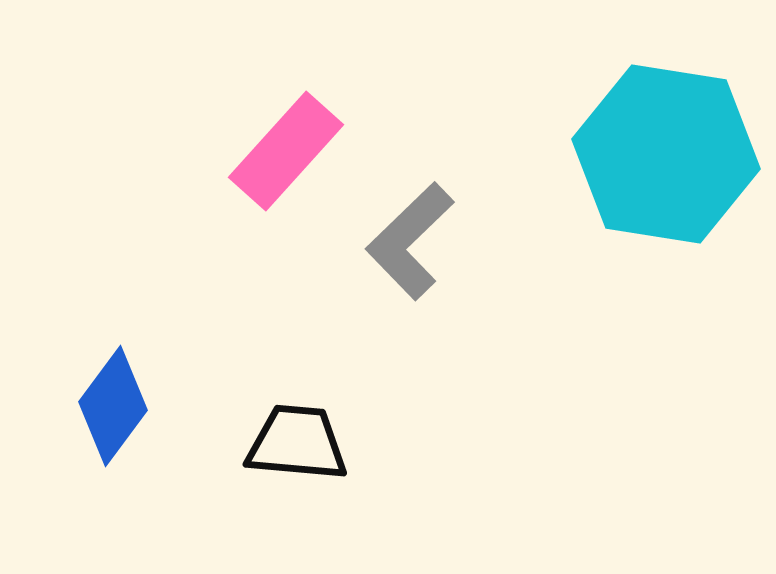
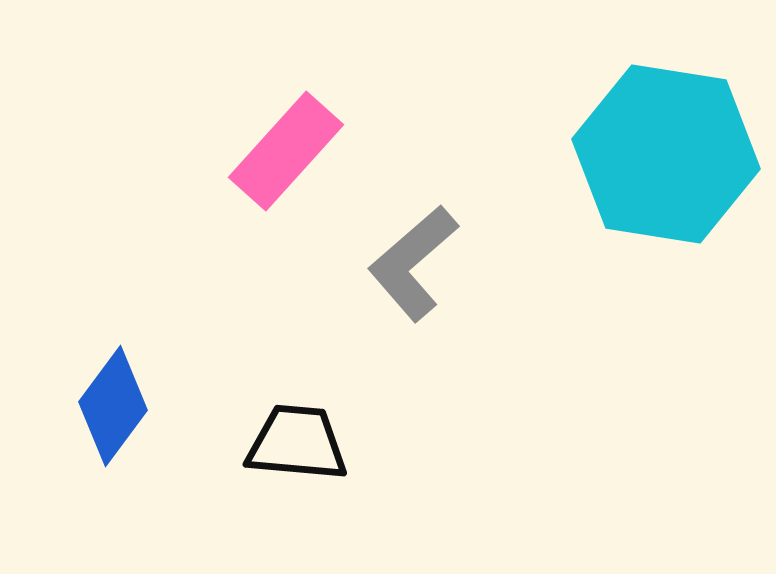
gray L-shape: moved 3 px right, 22 px down; rotated 3 degrees clockwise
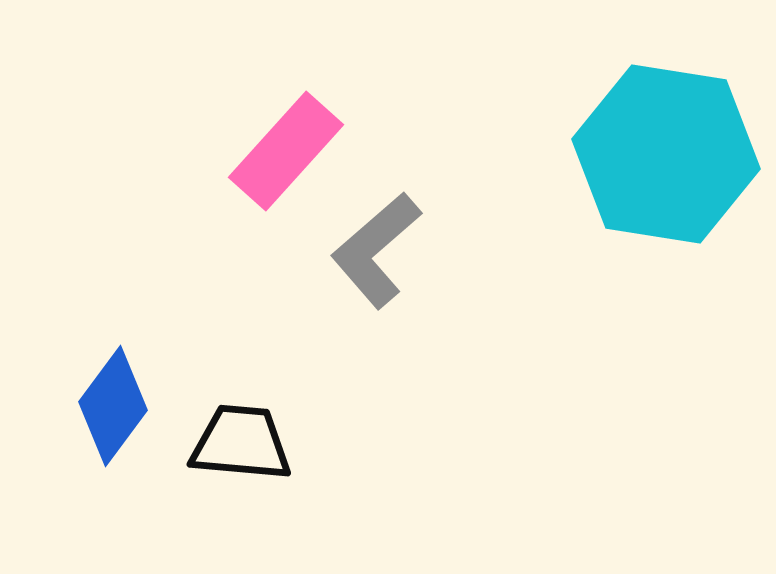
gray L-shape: moved 37 px left, 13 px up
black trapezoid: moved 56 px left
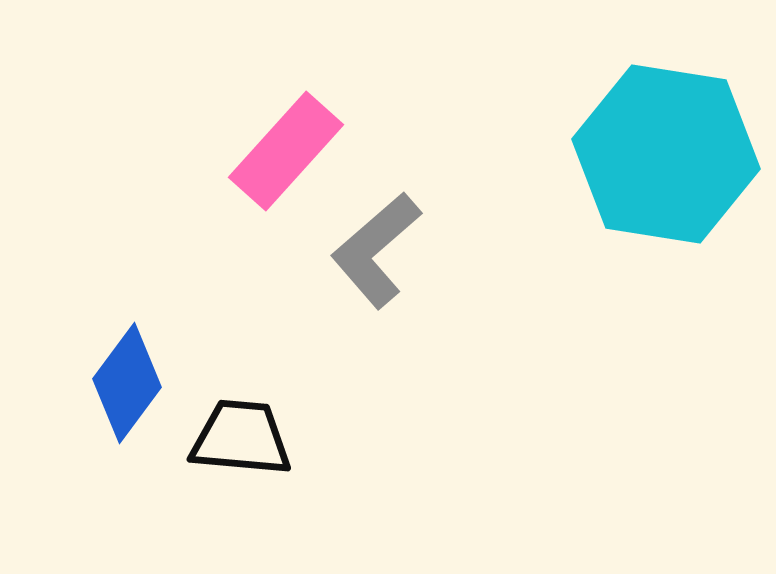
blue diamond: moved 14 px right, 23 px up
black trapezoid: moved 5 px up
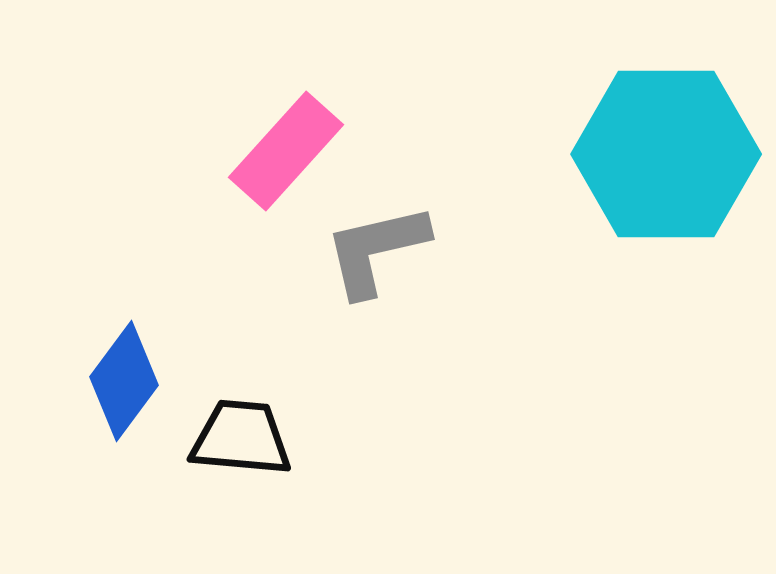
cyan hexagon: rotated 9 degrees counterclockwise
gray L-shape: rotated 28 degrees clockwise
blue diamond: moved 3 px left, 2 px up
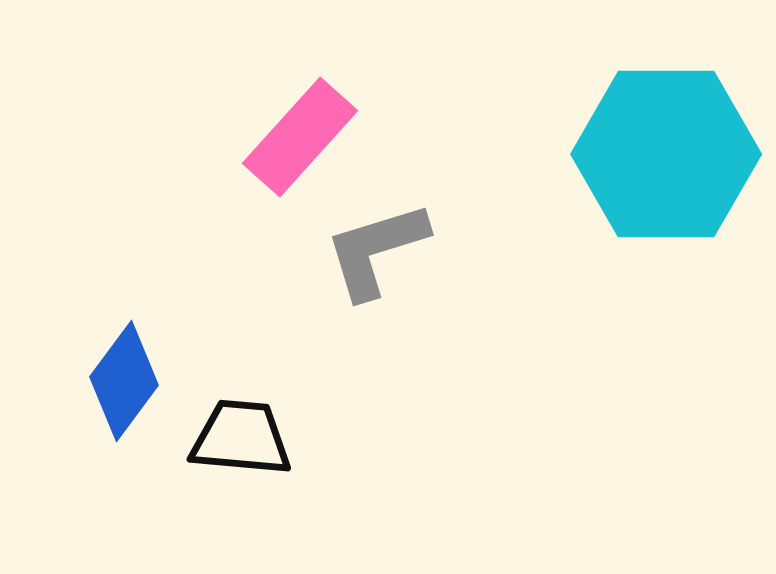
pink rectangle: moved 14 px right, 14 px up
gray L-shape: rotated 4 degrees counterclockwise
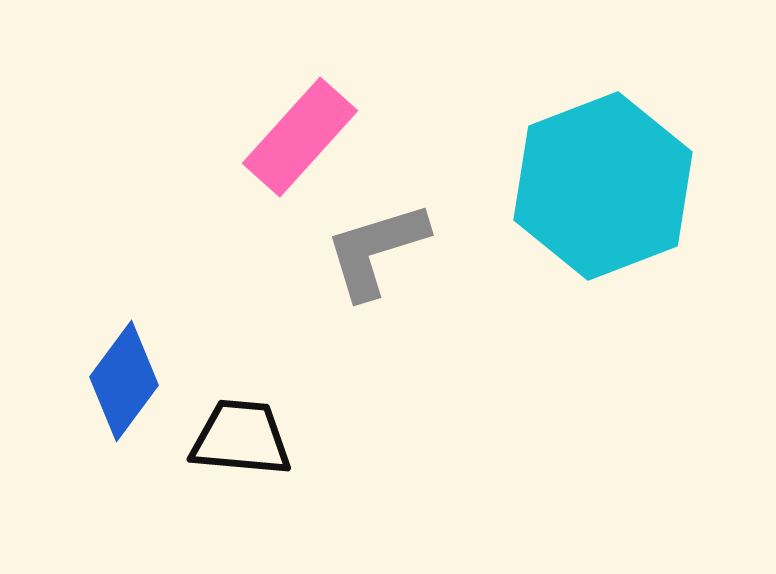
cyan hexagon: moved 63 px left, 32 px down; rotated 21 degrees counterclockwise
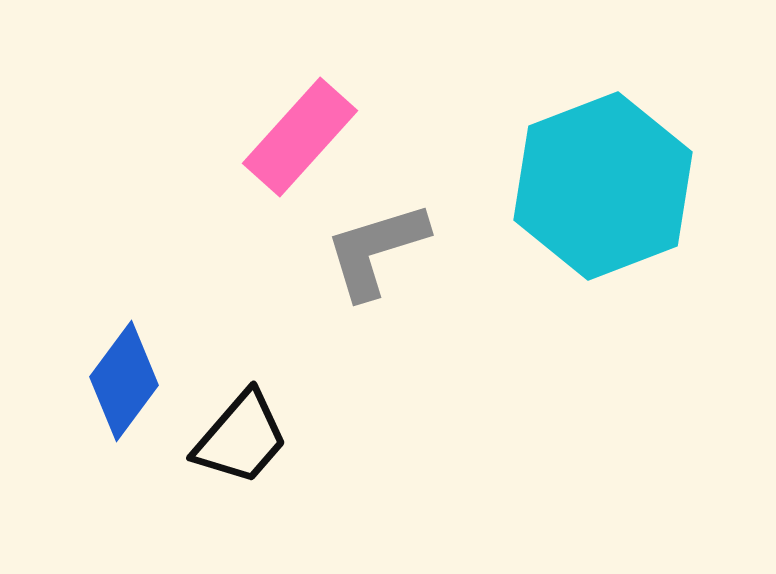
black trapezoid: rotated 126 degrees clockwise
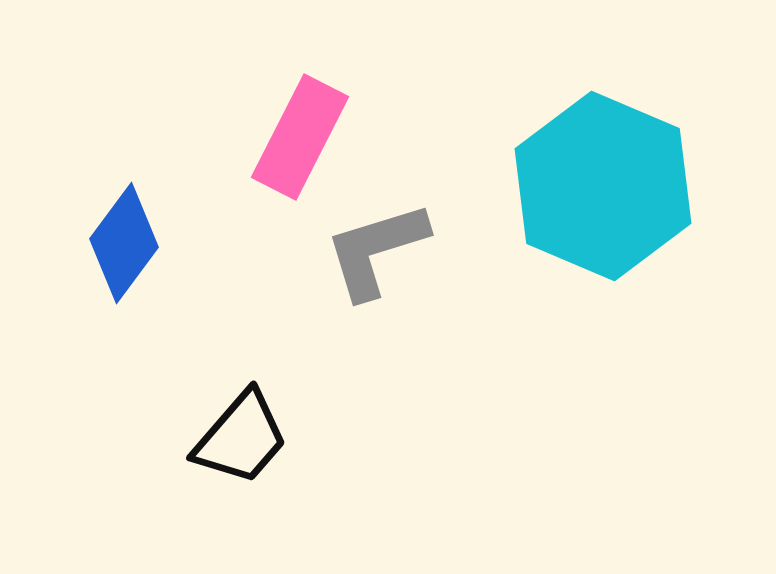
pink rectangle: rotated 15 degrees counterclockwise
cyan hexagon: rotated 16 degrees counterclockwise
blue diamond: moved 138 px up
